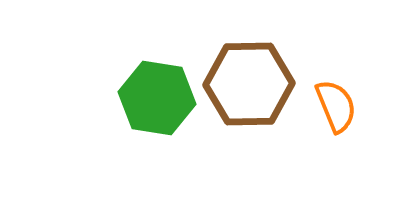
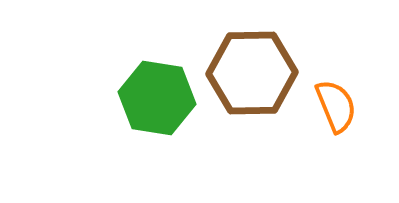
brown hexagon: moved 3 px right, 11 px up
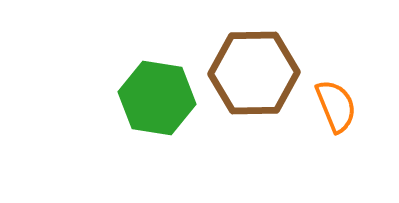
brown hexagon: moved 2 px right
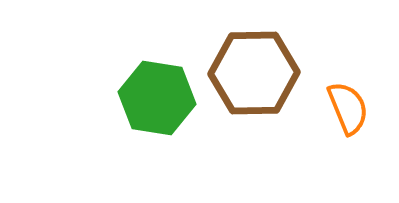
orange semicircle: moved 12 px right, 2 px down
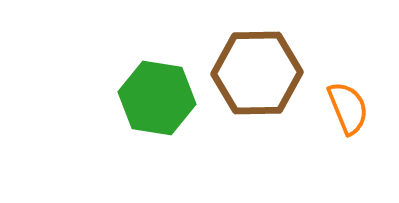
brown hexagon: moved 3 px right
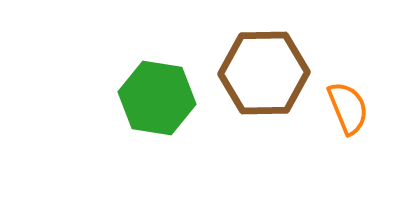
brown hexagon: moved 7 px right
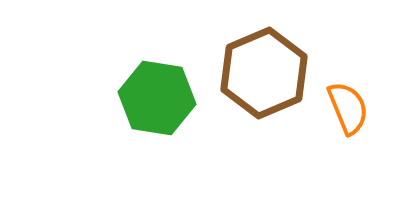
brown hexagon: rotated 22 degrees counterclockwise
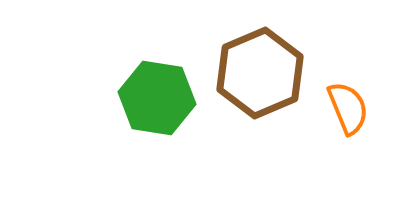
brown hexagon: moved 4 px left
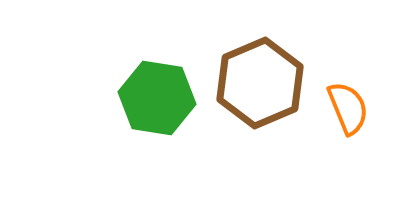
brown hexagon: moved 10 px down
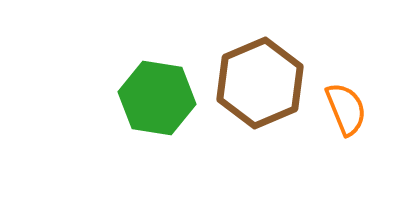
orange semicircle: moved 2 px left, 1 px down
